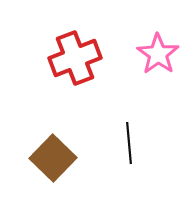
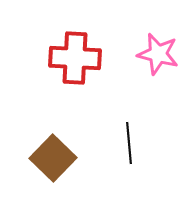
pink star: rotated 21 degrees counterclockwise
red cross: rotated 24 degrees clockwise
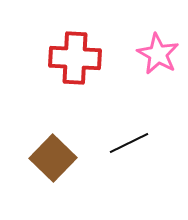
pink star: rotated 15 degrees clockwise
black line: rotated 69 degrees clockwise
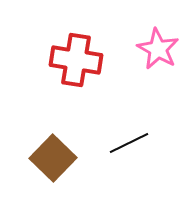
pink star: moved 5 px up
red cross: moved 1 px right, 2 px down; rotated 6 degrees clockwise
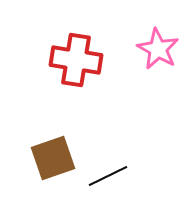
black line: moved 21 px left, 33 px down
brown square: rotated 27 degrees clockwise
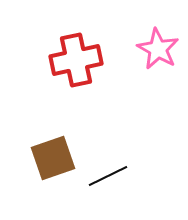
red cross: rotated 21 degrees counterclockwise
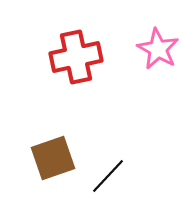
red cross: moved 3 px up
black line: rotated 21 degrees counterclockwise
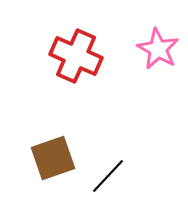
red cross: moved 1 px up; rotated 36 degrees clockwise
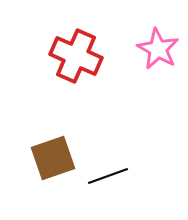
black line: rotated 27 degrees clockwise
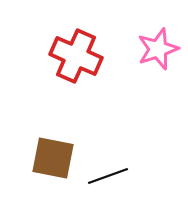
pink star: rotated 24 degrees clockwise
brown square: rotated 30 degrees clockwise
